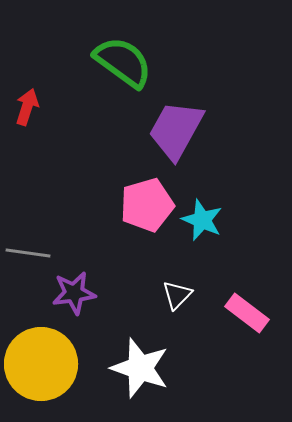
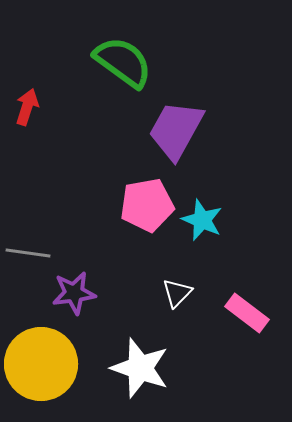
pink pentagon: rotated 6 degrees clockwise
white triangle: moved 2 px up
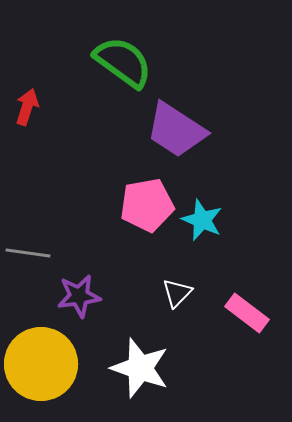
purple trapezoid: rotated 86 degrees counterclockwise
purple star: moved 5 px right, 3 px down
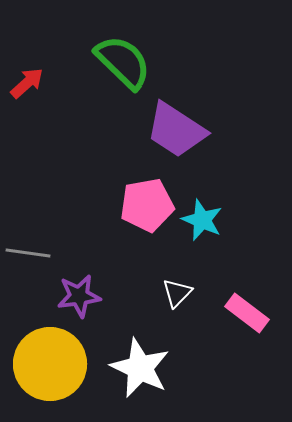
green semicircle: rotated 8 degrees clockwise
red arrow: moved 24 px up; rotated 30 degrees clockwise
yellow circle: moved 9 px right
white star: rotated 6 degrees clockwise
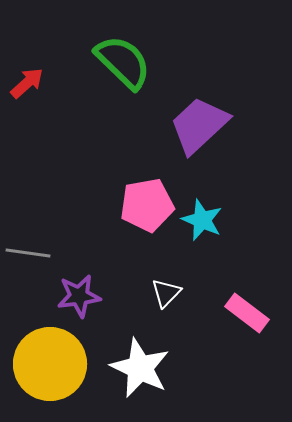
purple trapezoid: moved 23 px right, 5 px up; rotated 104 degrees clockwise
white triangle: moved 11 px left
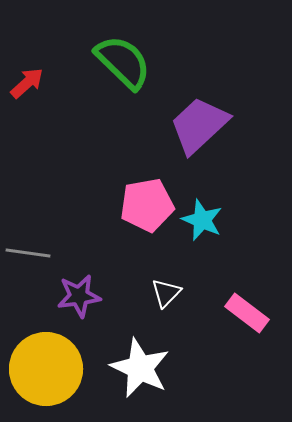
yellow circle: moved 4 px left, 5 px down
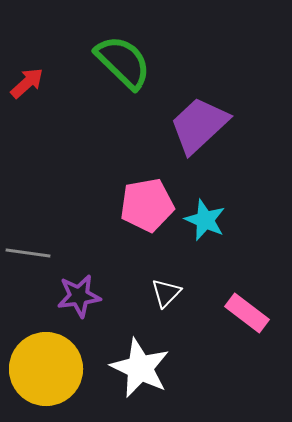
cyan star: moved 3 px right
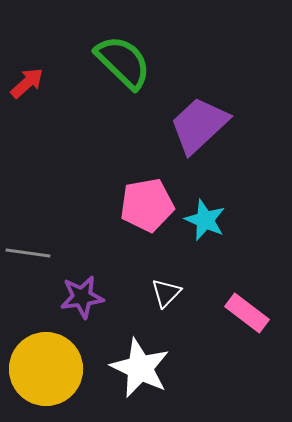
purple star: moved 3 px right, 1 px down
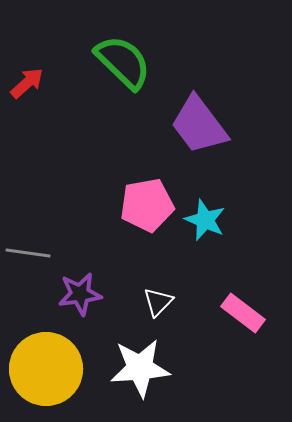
purple trapezoid: rotated 84 degrees counterclockwise
white triangle: moved 8 px left, 9 px down
purple star: moved 2 px left, 3 px up
pink rectangle: moved 4 px left
white star: rotated 30 degrees counterclockwise
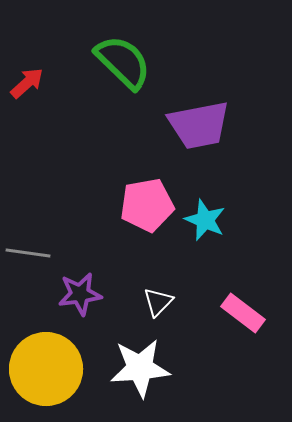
purple trapezoid: rotated 64 degrees counterclockwise
